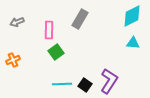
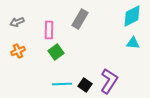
orange cross: moved 5 px right, 9 px up
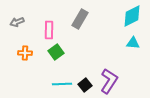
orange cross: moved 7 px right, 2 px down; rotated 24 degrees clockwise
black square: rotated 16 degrees clockwise
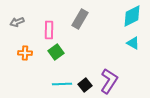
cyan triangle: rotated 24 degrees clockwise
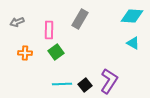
cyan diamond: rotated 30 degrees clockwise
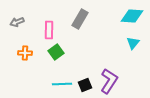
cyan triangle: rotated 40 degrees clockwise
black square: rotated 16 degrees clockwise
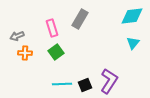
cyan diamond: rotated 10 degrees counterclockwise
gray arrow: moved 14 px down
pink rectangle: moved 3 px right, 2 px up; rotated 18 degrees counterclockwise
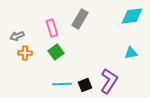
cyan triangle: moved 2 px left, 10 px down; rotated 40 degrees clockwise
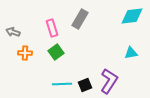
gray arrow: moved 4 px left, 4 px up; rotated 40 degrees clockwise
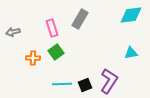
cyan diamond: moved 1 px left, 1 px up
gray arrow: rotated 32 degrees counterclockwise
orange cross: moved 8 px right, 5 px down
